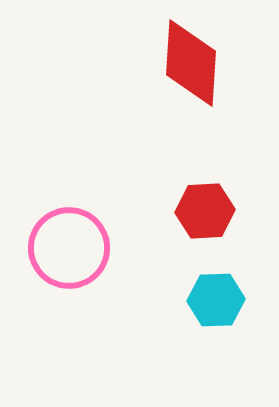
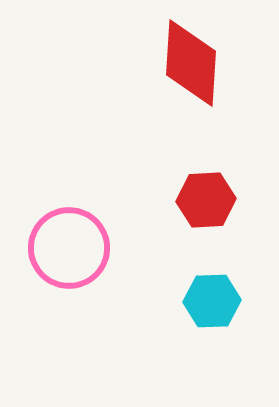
red hexagon: moved 1 px right, 11 px up
cyan hexagon: moved 4 px left, 1 px down
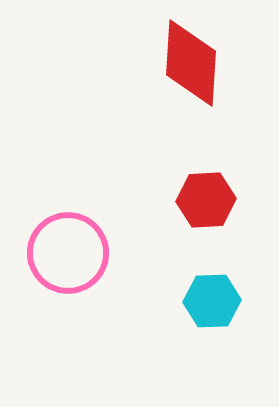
pink circle: moved 1 px left, 5 px down
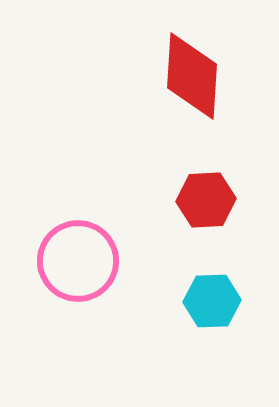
red diamond: moved 1 px right, 13 px down
pink circle: moved 10 px right, 8 px down
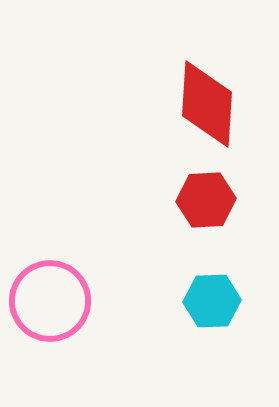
red diamond: moved 15 px right, 28 px down
pink circle: moved 28 px left, 40 px down
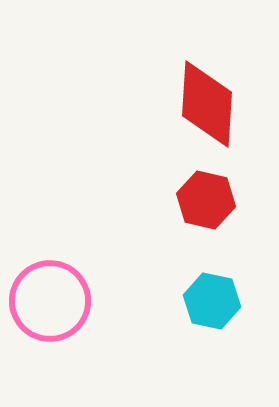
red hexagon: rotated 16 degrees clockwise
cyan hexagon: rotated 14 degrees clockwise
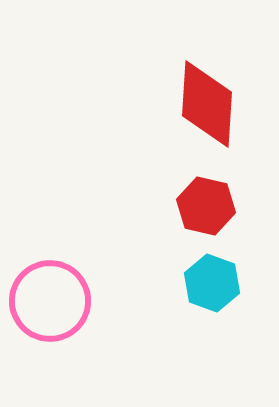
red hexagon: moved 6 px down
cyan hexagon: moved 18 px up; rotated 8 degrees clockwise
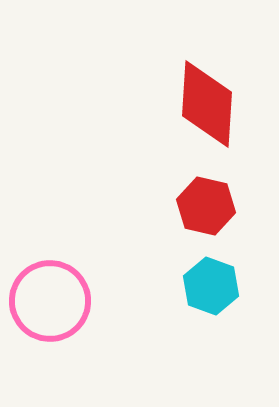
cyan hexagon: moved 1 px left, 3 px down
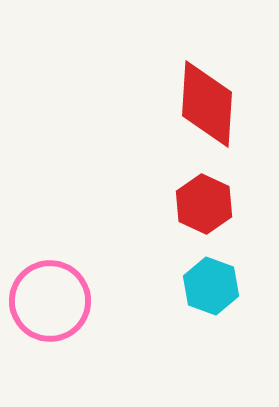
red hexagon: moved 2 px left, 2 px up; rotated 12 degrees clockwise
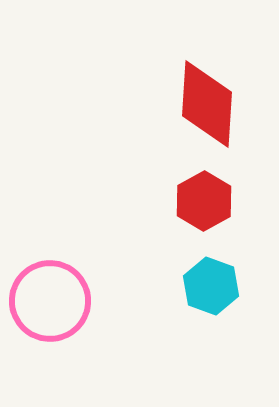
red hexagon: moved 3 px up; rotated 6 degrees clockwise
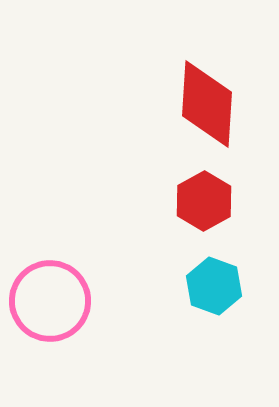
cyan hexagon: moved 3 px right
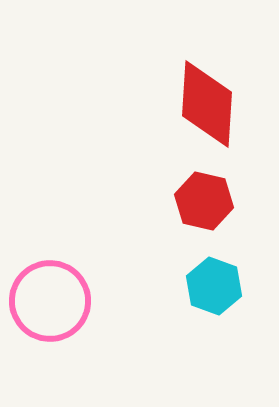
red hexagon: rotated 18 degrees counterclockwise
